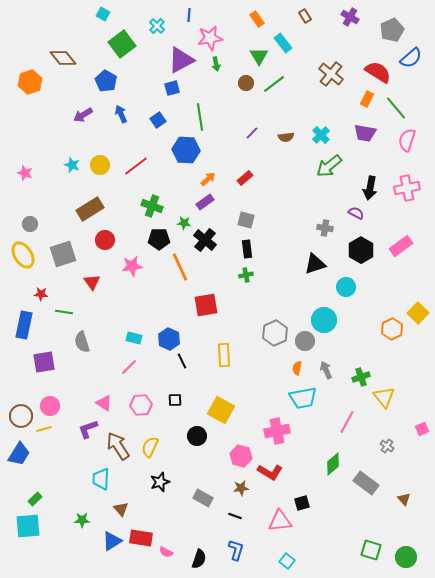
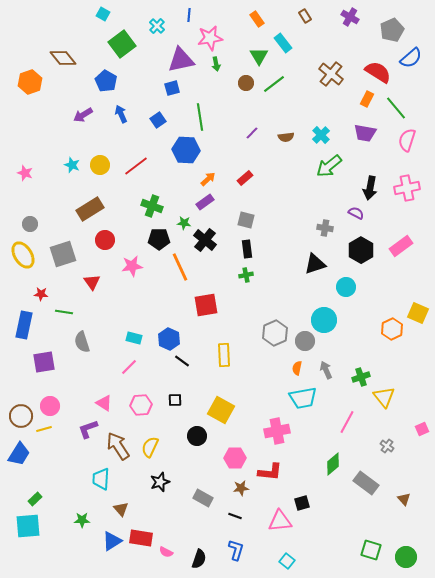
purple triangle at (181, 60): rotated 16 degrees clockwise
yellow square at (418, 313): rotated 20 degrees counterclockwise
black line at (182, 361): rotated 28 degrees counterclockwise
pink hexagon at (241, 456): moved 6 px left, 2 px down; rotated 15 degrees counterclockwise
red L-shape at (270, 472): rotated 25 degrees counterclockwise
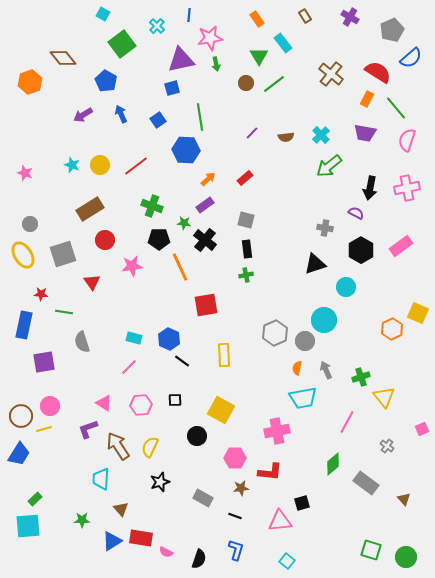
purple rectangle at (205, 202): moved 3 px down
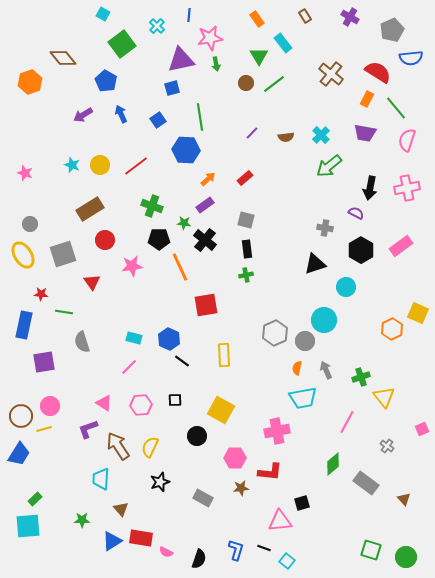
blue semicircle at (411, 58): rotated 35 degrees clockwise
black line at (235, 516): moved 29 px right, 32 px down
